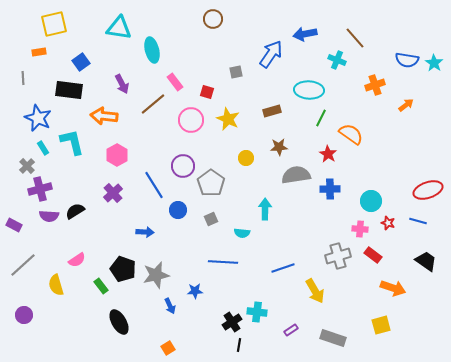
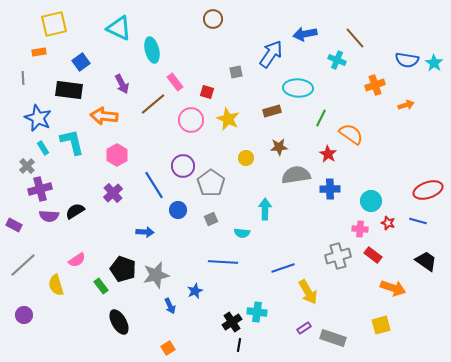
cyan triangle at (119, 28): rotated 16 degrees clockwise
cyan ellipse at (309, 90): moved 11 px left, 2 px up
orange arrow at (406, 105): rotated 21 degrees clockwise
blue star at (195, 291): rotated 21 degrees counterclockwise
yellow arrow at (315, 291): moved 7 px left, 1 px down
purple rectangle at (291, 330): moved 13 px right, 2 px up
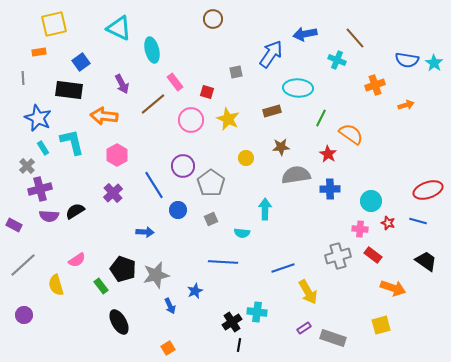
brown star at (279, 147): moved 2 px right
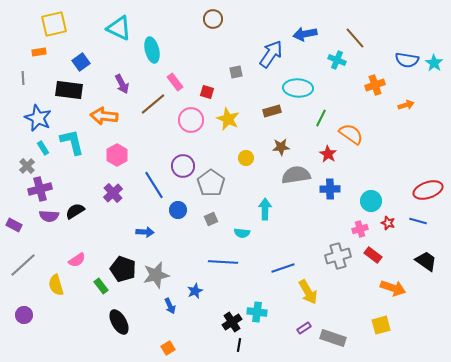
pink cross at (360, 229): rotated 21 degrees counterclockwise
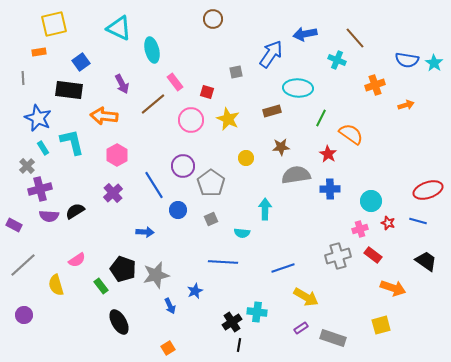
yellow arrow at (308, 292): moved 2 px left, 5 px down; rotated 30 degrees counterclockwise
purple rectangle at (304, 328): moved 3 px left
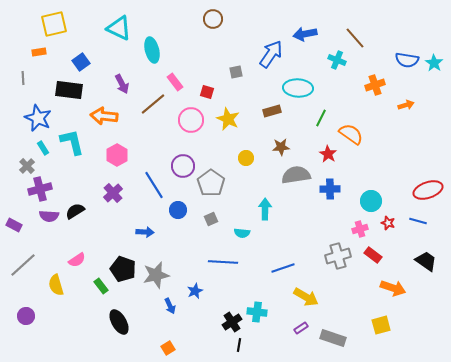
purple circle at (24, 315): moved 2 px right, 1 px down
